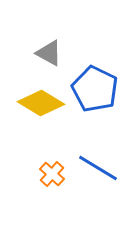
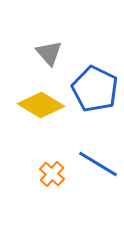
gray triangle: rotated 20 degrees clockwise
yellow diamond: moved 2 px down
blue line: moved 4 px up
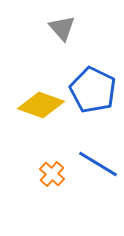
gray triangle: moved 13 px right, 25 px up
blue pentagon: moved 2 px left, 1 px down
yellow diamond: rotated 12 degrees counterclockwise
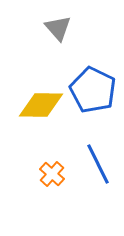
gray triangle: moved 4 px left
yellow diamond: rotated 18 degrees counterclockwise
blue line: rotated 33 degrees clockwise
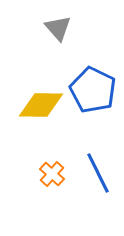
blue line: moved 9 px down
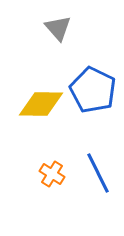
yellow diamond: moved 1 px up
orange cross: rotated 10 degrees counterclockwise
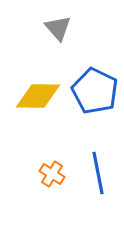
blue pentagon: moved 2 px right, 1 px down
yellow diamond: moved 3 px left, 8 px up
blue line: rotated 15 degrees clockwise
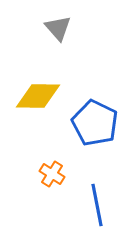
blue pentagon: moved 32 px down
blue line: moved 1 px left, 32 px down
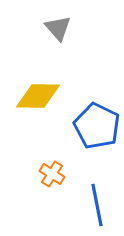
blue pentagon: moved 2 px right, 3 px down
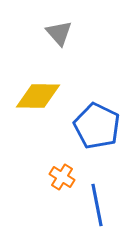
gray triangle: moved 1 px right, 5 px down
orange cross: moved 10 px right, 3 px down
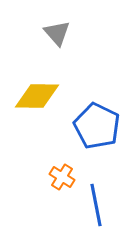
gray triangle: moved 2 px left
yellow diamond: moved 1 px left
blue line: moved 1 px left
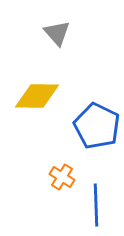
blue line: rotated 9 degrees clockwise
